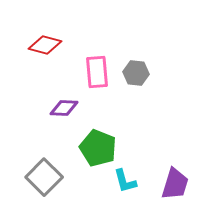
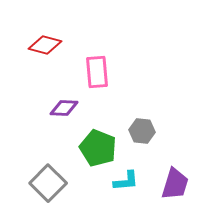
gray hexagon: moved 6 px right, 58 px down
gray square: moved 4 px right, 6 px down
cyan L-shape: moved 1 px right; rotated 80 degrees counterclockwise
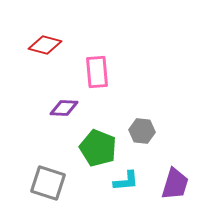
gray square: rotated 27 degrees counterclockwise
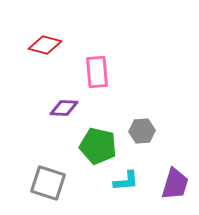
gray hexagon: rotated 10 degrees counterclockwise
green pentagon: moved 2 px up; rotated 9 degrees counterclockwise
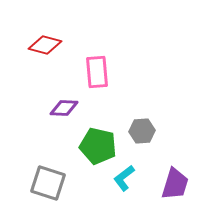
cyan L-shape: moved 2 px left, 3 px up; rotated 148 degrees clockwise
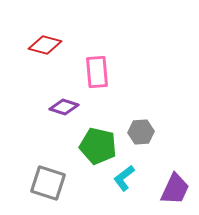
purple diamond: moved 1 px up; rotated 16 degrees clockwise
gray hexagon: moved 1 px left, 1 px down
purple trapezoid: moved 5 px down; rotated 8 degrees clockwise
